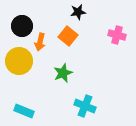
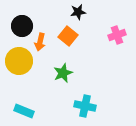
pink cross: rotated 36 degrees counterclockwise
cyan cross: rotated 10 degrees counterclockwise
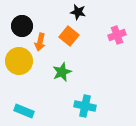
black star: rotated 21 degrees clockwise
orange square: moved 1 px right
green star: moved 1 px left, 1 px up
